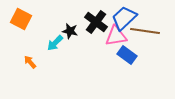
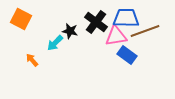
blue trapezoid: moved 2 px right; rotated 44 degrees clockwise
brown line: rotated 28 degrees counterclockwise
orange arrow: moved 2 px right, 2 px up
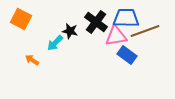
orange arrow: rotated 16 degrees counterclockwise
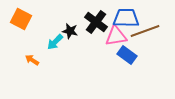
cyan arrow: moved 1 px up
